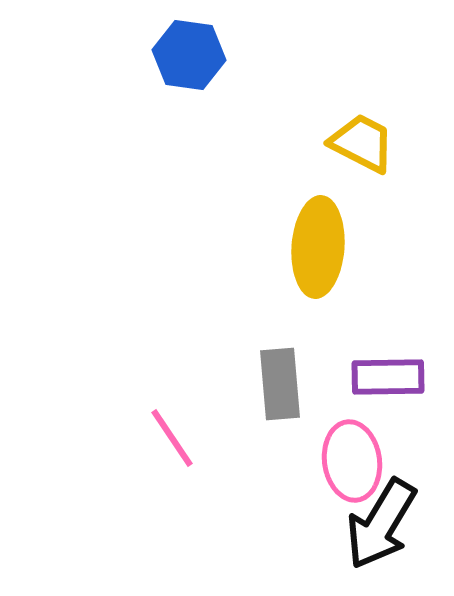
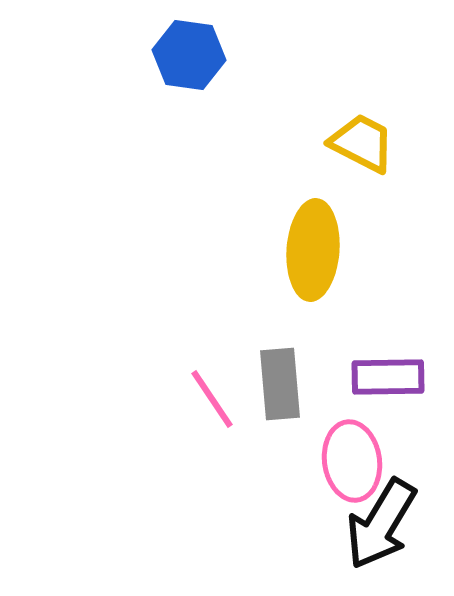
yellow ellipse: moved 5 px left, 3 px down
pink line: moved 40 px right, 39 px up
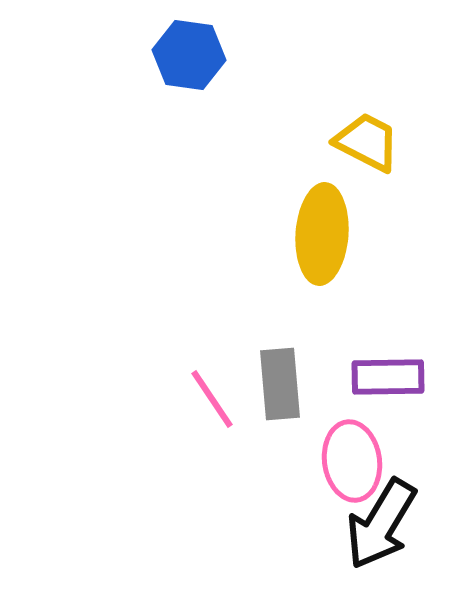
yellow trapezoid: moved 5 px right, 1 px up
yellow ellipse: moved 9 px right, 16 px up
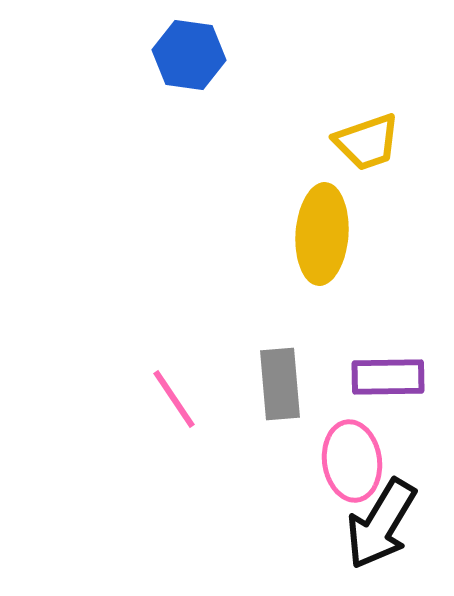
yellow trapezoid: rotated 134 degrees clockwise
pink line: moved 38 px left
